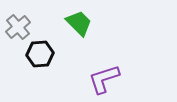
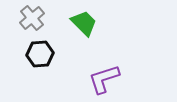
green trapezoid: moved 5 px right
gray cross: moved 14 px right, 9 px up
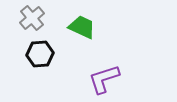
green trapezoid: moved 2 px left, 4 px down; rotated 20 degrees counterclockwise
